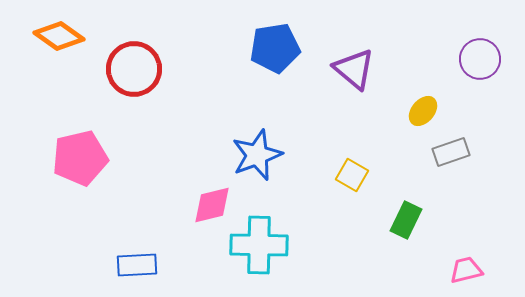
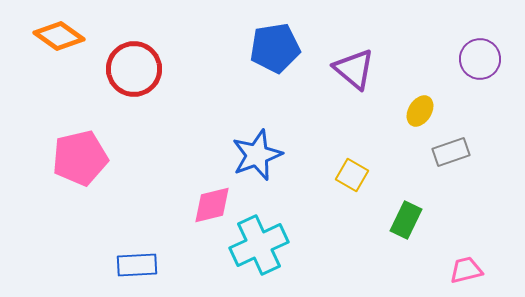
yellow ellipse: moved 3 px left; rotated 8 degrees counterclockwise
cyan cross: rotated 26 degrees counterclockwise
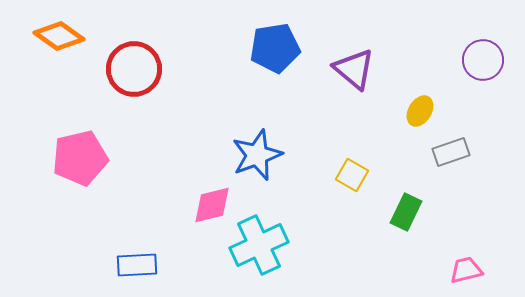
purple circle: moved 3 px right, 1 px down
green rectangle: moved 8 px up
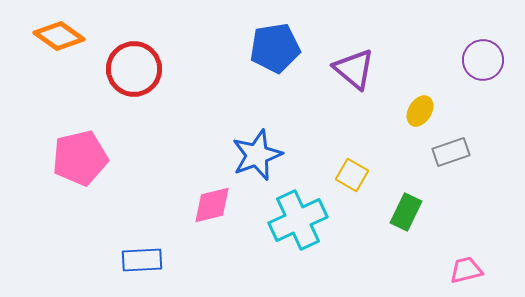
cyan cross: moved 39 px right, 25 px up
blue rectangle: moved 5 px right, 5 px up
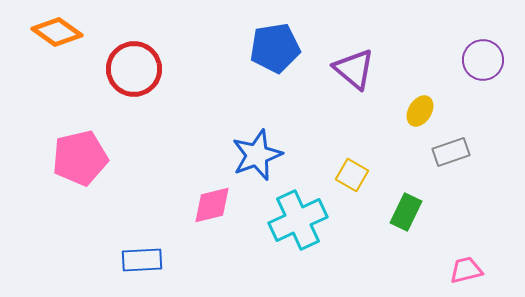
orange diamond: moved 2 px left, 4 px up
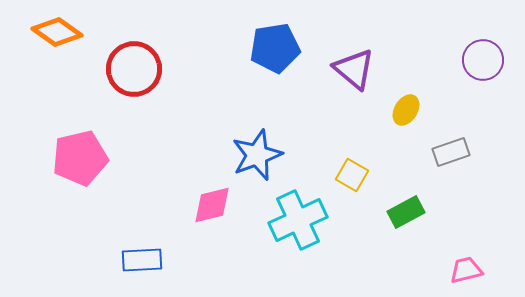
yellow ellipse: moved 14 px left, 1 px up
green rectangle: rotated 36 degrees clockwise
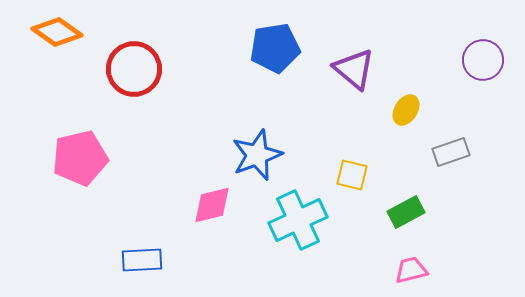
yellow square: rotated 16 degrees counterclockwise
pink trapezoid: moved 55 px left
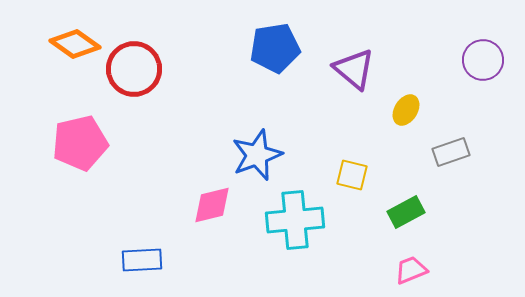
orange diamond: moved 18 px right, 12 px down
pink pentagon: moved 15 px up
cyan cross: moved 3 px left; rotated 20 degrees clockwise
pink trapezoid: rotated 8 degrees counterclockwise
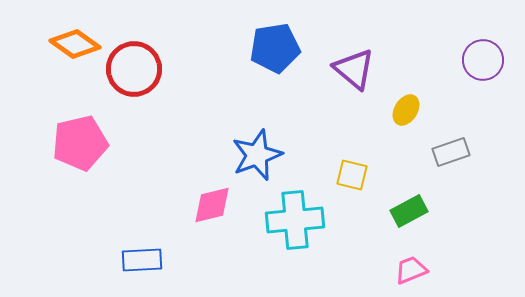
green rectangle: moved 3 px right, 1 px up
